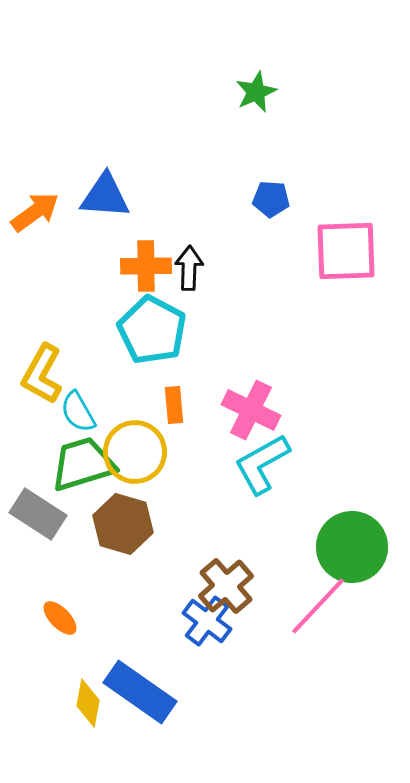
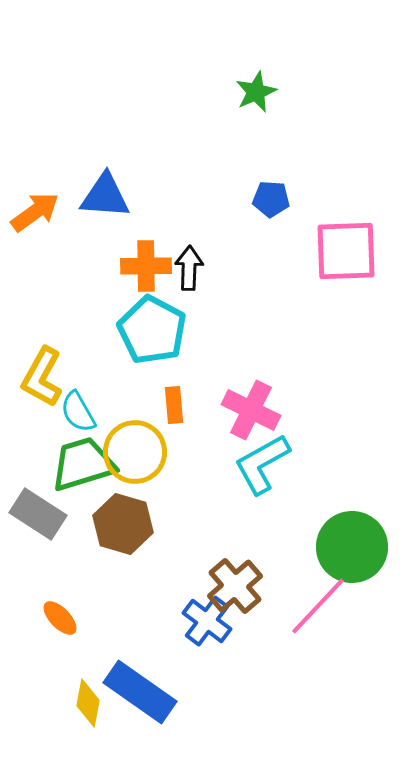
yellow L-shape: moved 3 px down
brown cross: moved 9 px right
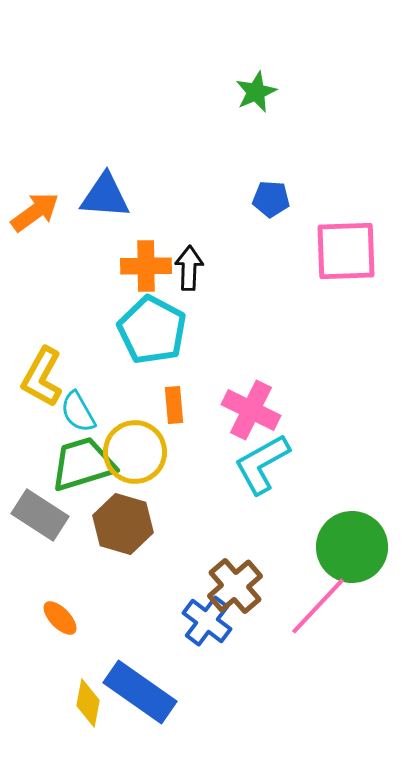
gray rectangle: moved 2 px right, 1 px down
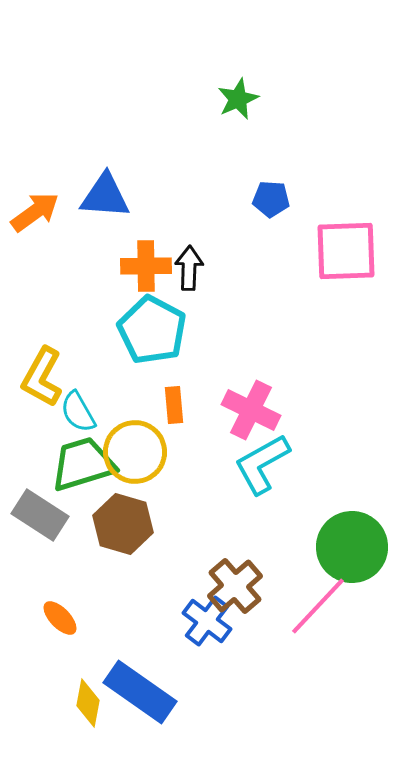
green star: moved 18 px left, 7 px down
